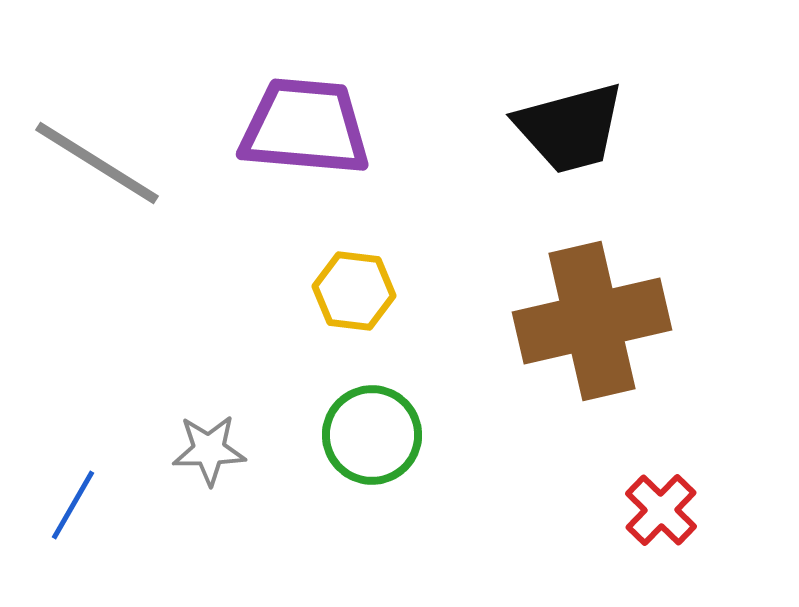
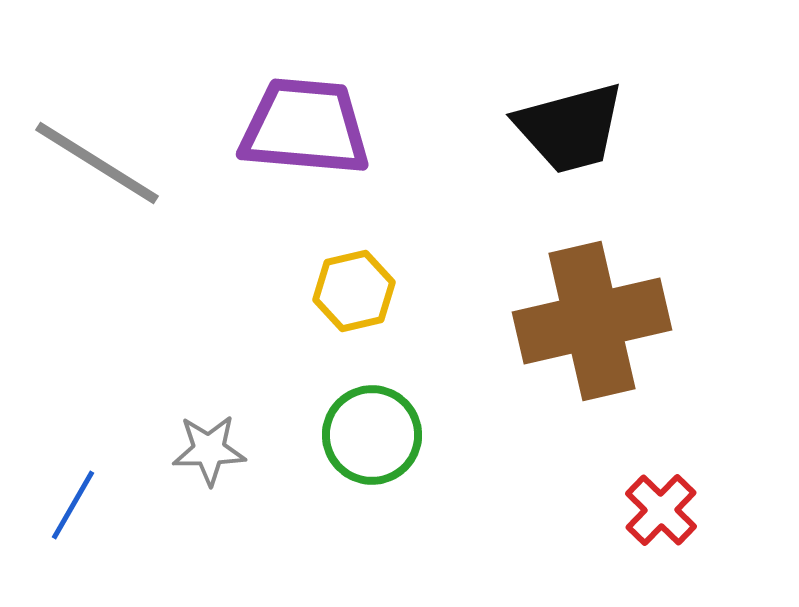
yellow hexagon: rotated 20 degrees counterclockwise
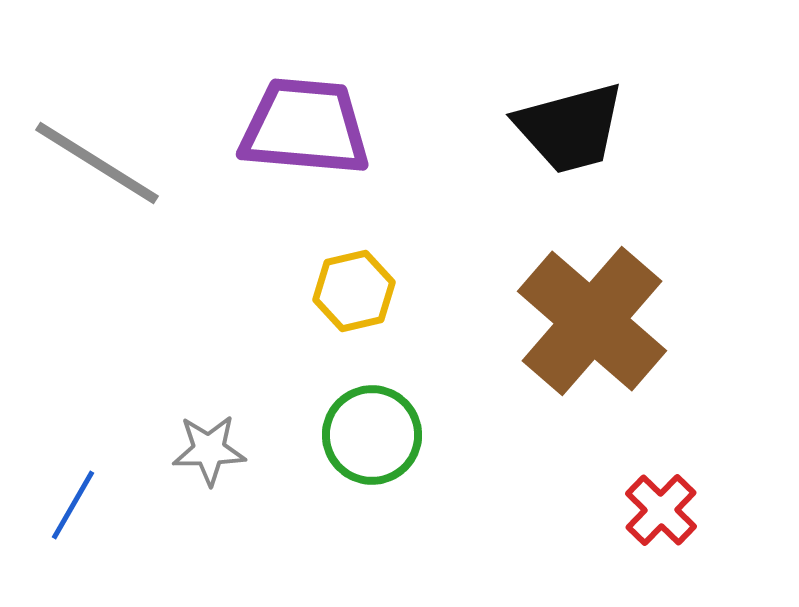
brown cross: rotated 36 degrees counterclockwise
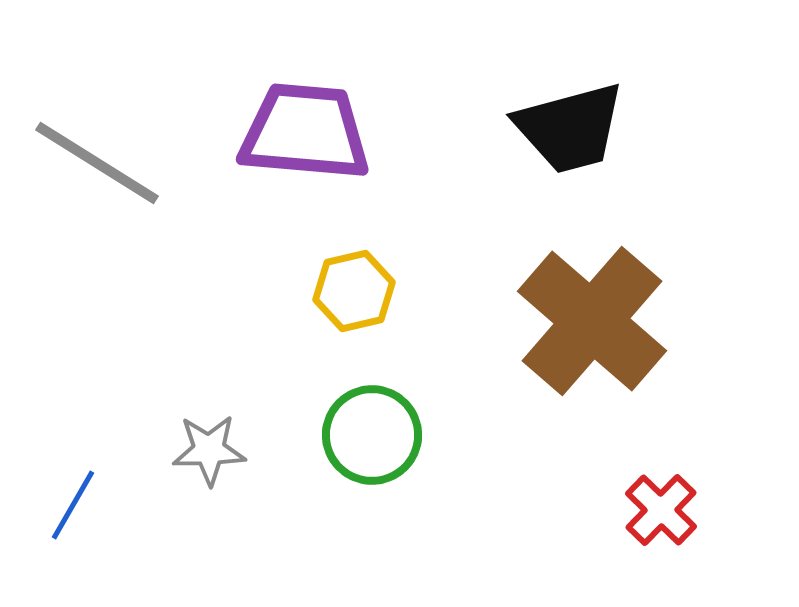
purple trapezoid: moved 5 px down
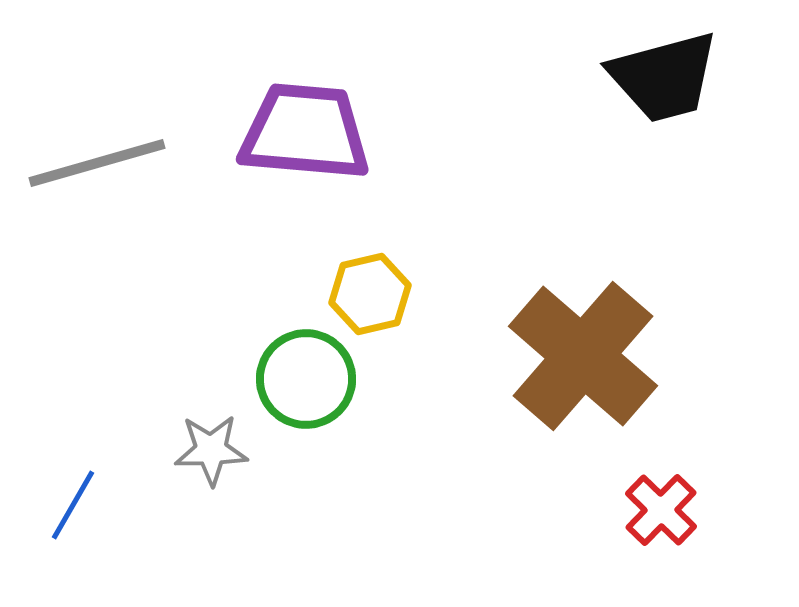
black trapezoid: moved 94 px right, 51 px up
gray line: rotated 48 degrees counterclockwise
yellow hexagon: moved 16 px right, 3 px down
brown cross: moved 9 px left, 35 px down
green circle: moved 66 px left, 56 px up
gray star: moved 2 px right
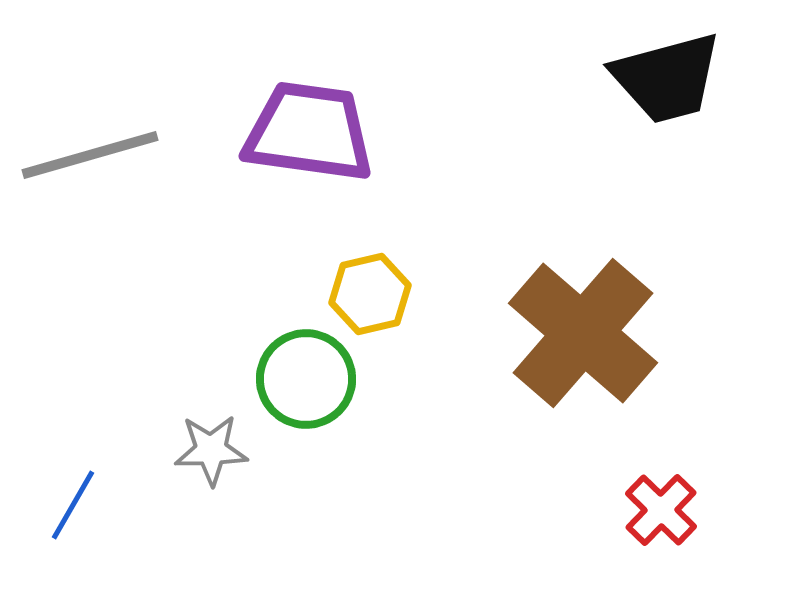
black trapezoid: moved 3 px right, 1 px down
purple trapezoid: moved 4 px right; rotated 3 degrees clockwise
gray line: moved 7 px left, 8 px up
brown cross: moved 23 px up
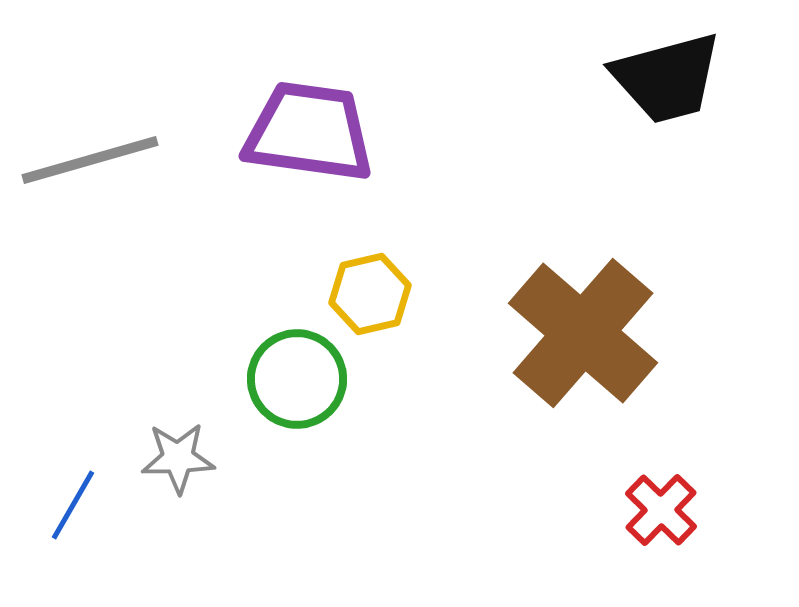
gray line: moved 5 px down
green circle: moved 9 px left
gray star: moved 33 px left, 8 px down
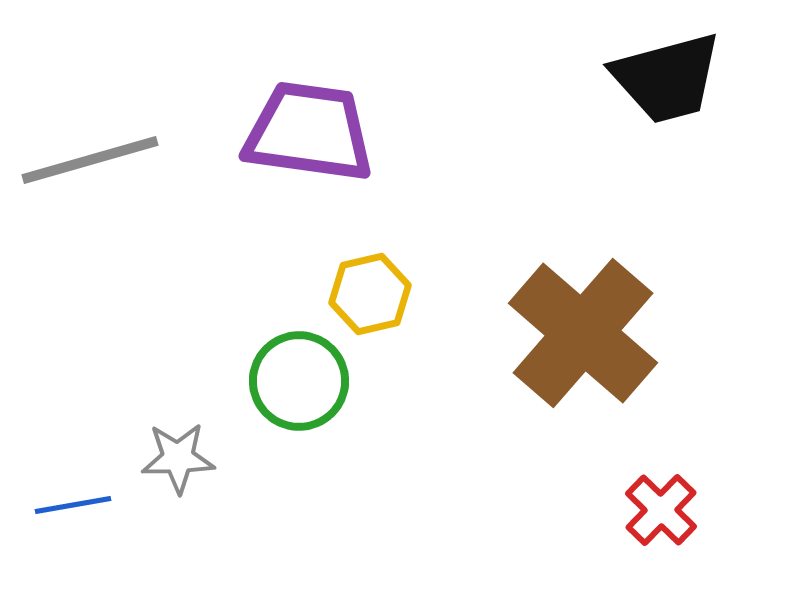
green circle: moved 2 px right, 2 px down
blue line: rotated 50 degrees clockwise
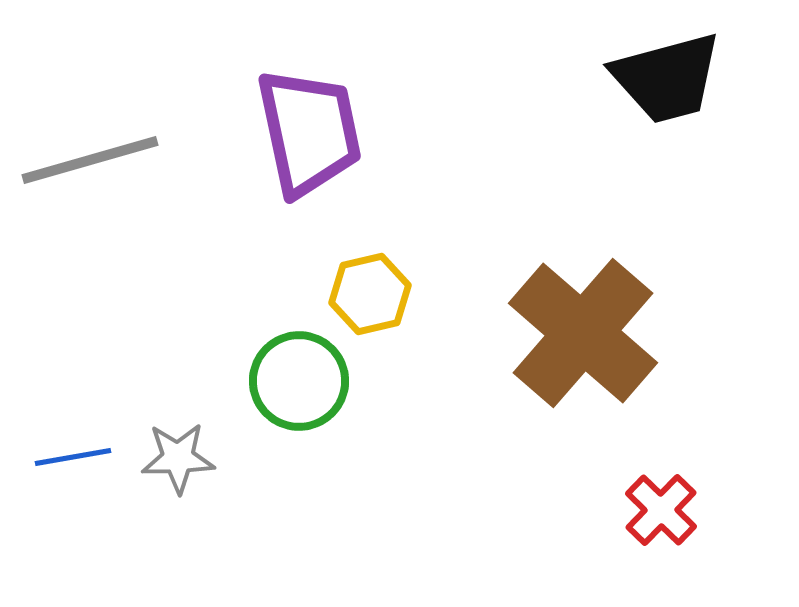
purple trapezoid: rotated 70 degrees clockwise
blue line: moved 48 px up
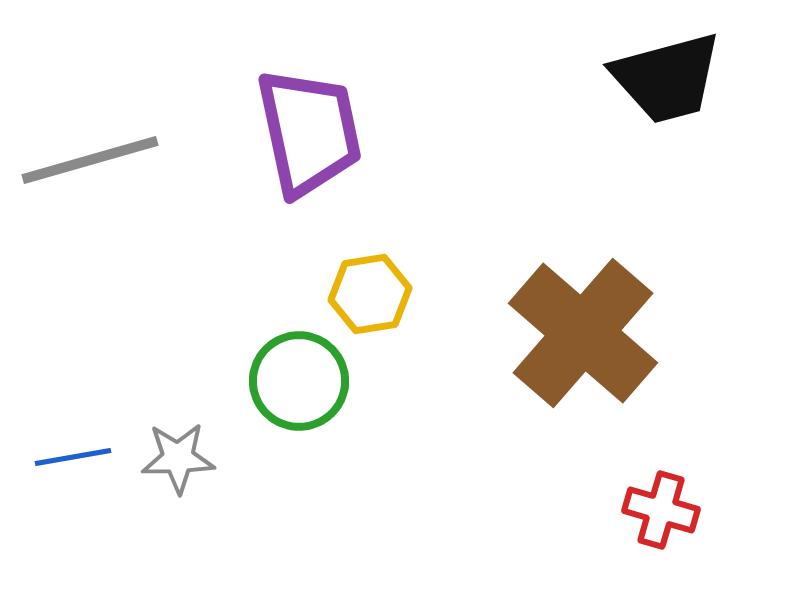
yellow hexagon: rotated 4 degrees clockwise
red cross: rotated 28 degrees counterclockwise
